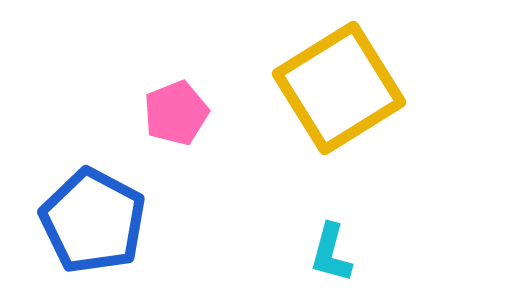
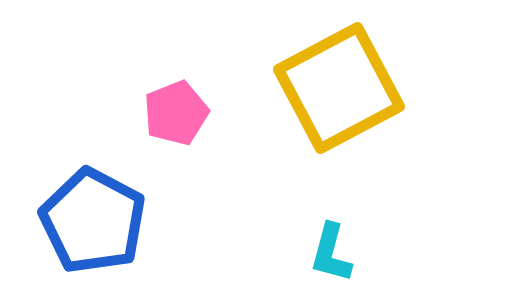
yellow square: rotated 4 degrees clockwise
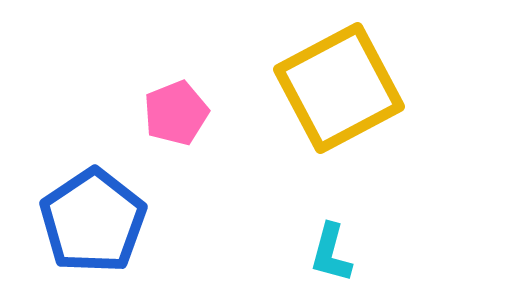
blue pentagon: rotated 10 degrees clockwise
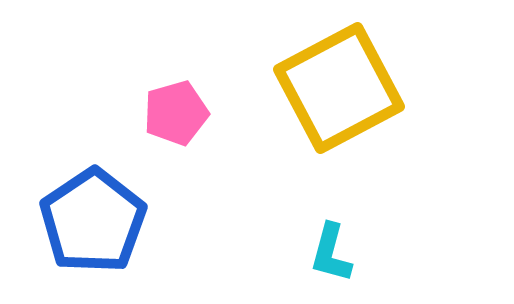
pink pentagon: rotated 6 degrees clockwise
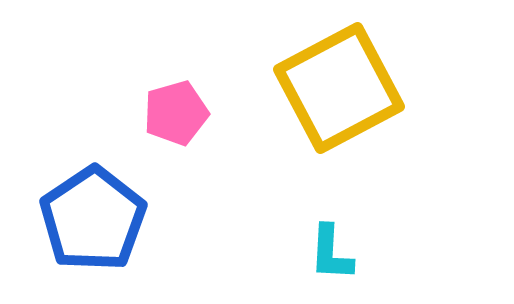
blue pentagon: moved 2 px up
cyan L-shape: rotated 12 degrees counterclockwise
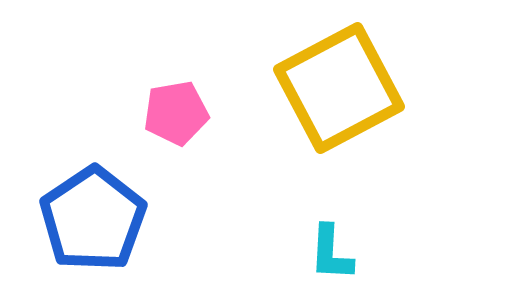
pink pentagon: rotated 6 degrees clockwise
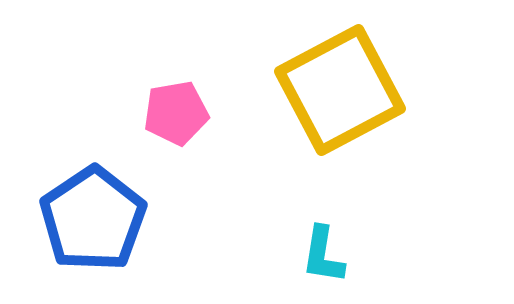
yellow square: moved 1 px right, 2 px down
cyan L-shape: moved 8 px left, 2 px down; rotated 6 degrees clockwise
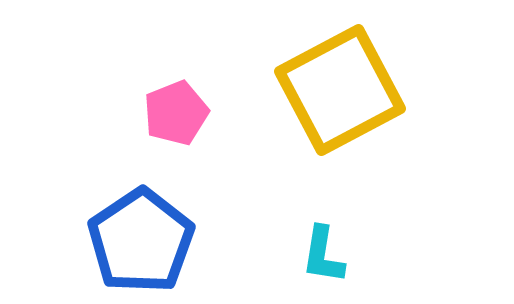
pink pentagon: rotated 12 degrees counterclockwise
blue pentagon: moved 48 px right, 22 px down
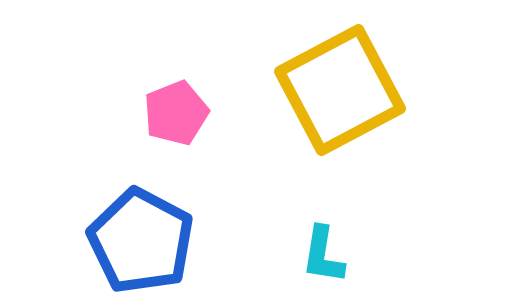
blue pentagon: rotated 10 degrees counterclockwise
